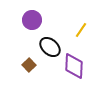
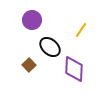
purple diamond: moved 3 px down
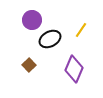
black ellipse: moved 8 px up; rotated 70 degrees counterclockwise
purple diamond: rotated 20 degrees clockwise
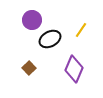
brown square: moved 3 px down
